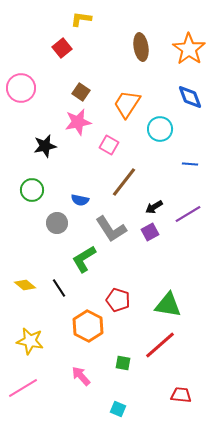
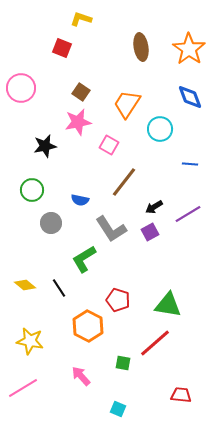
yellow L-shape: rotated 10 degrees clockwise
red square: rotated 30 degrees counterclockwise
gray circle: moved 6 px left
red line: moved 5 px left, 2 px up
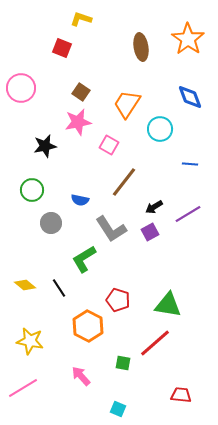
orange star: moved 1 px left, 10 px up
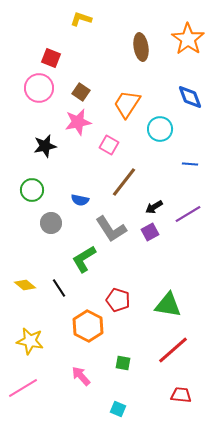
red square: moved 11 px left, 10 px down
pink circle: moved 18 px right
red line: moved 18 px right, 7 px down
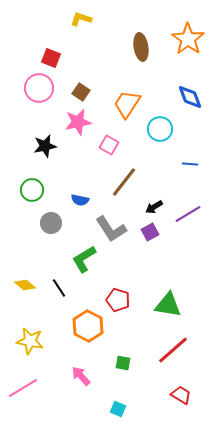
red trapezoid: rotated 25 degrees clockwise
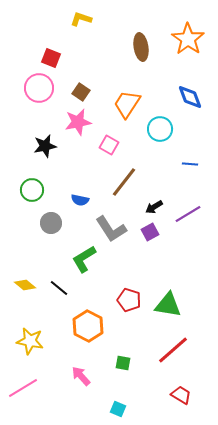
black line: rotated 18 degrees counterclockwise
red pentagon: moved 11 px right
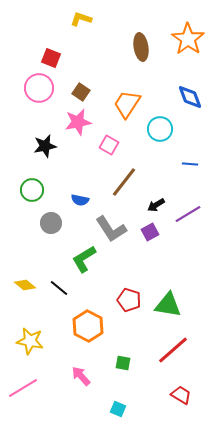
black arrow: moved 2 px right, 2 px up
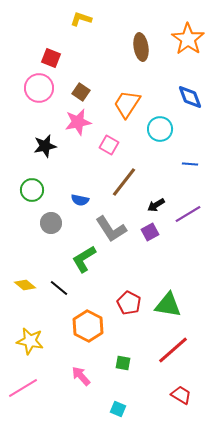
red pentagon: moved 3 px down; rotated 10 degrees clockwise
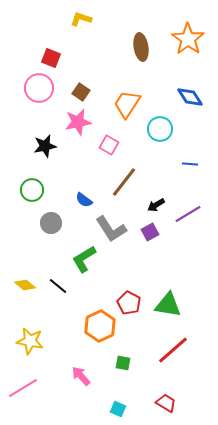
blue diamond: rotated 12 degrees counterclockwise
blue semicircle: moved 4 px right; rotated 24 degrees clockwise
black line: moved 1 px left, 2 px up
orange hexagon: moved 12 px right; rotated 8 degrees clockwise
red trapezoid: moved 15 px left, 8 px down
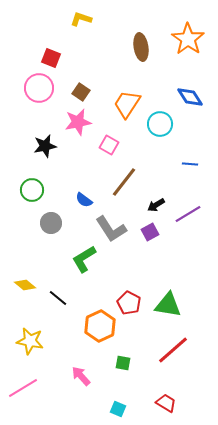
cyan circle: moved 5 px up
black line: moved 12 px down
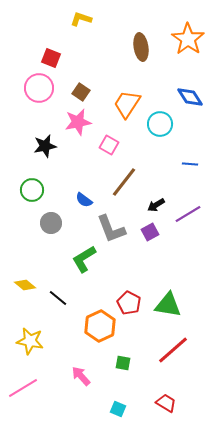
gray L-shape: rotated 12 degrees clockwise
